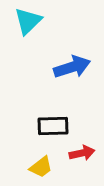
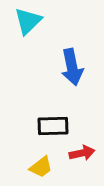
blue arrow: rotated 96 degrees clockwise
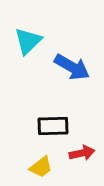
cyan triangle: moved 20 px down
blue arrow: rotated 48 degrees counterclockwise
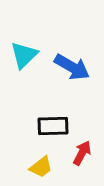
cyan triangle: moved 4 px left, 14 px down
red arrow: rotated 50 degrees counterclockwise
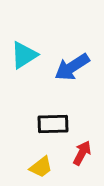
cyan triangle: rotated 12 degrees clockwise
blue arrow: rotated 117 degrees clockwise
black rectangle: moved 2 px up
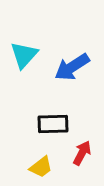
cyan triangle: rotated 16 degrees counterclockwise
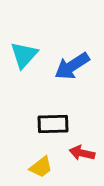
blue arrow: moved 1 px up
red arrow: rotated 105 degrees counterclockwise
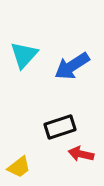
black rectangle: moved 7 px right, 3 px down; rotated 16 degrees counterclockwise
red arrow: moved 1 px left, 1 px down
yellow trapezoid: moved 22 px left
